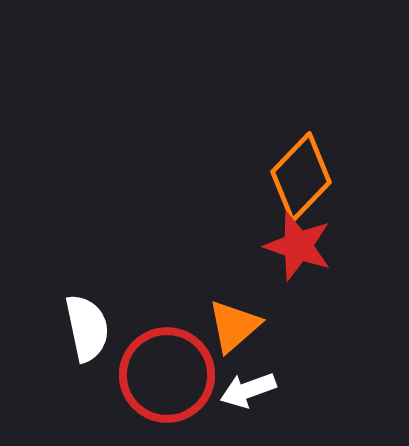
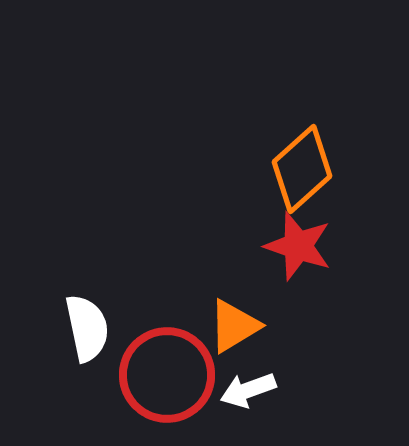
orange diamond: moved 1 px right, 8 px up; rotated 4 degrees clockwise
orange triangle: rotated 10 degrees clockwise
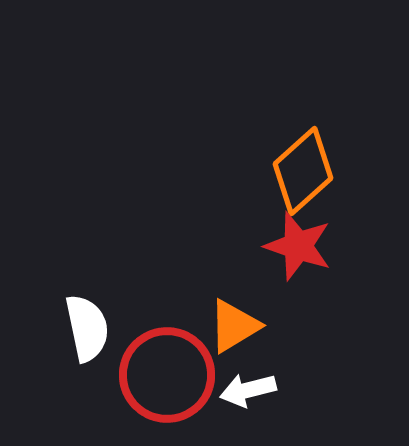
orange diamond: moved 1 px right, 2 px down
white arrow: rotated 6 degrees clockwise
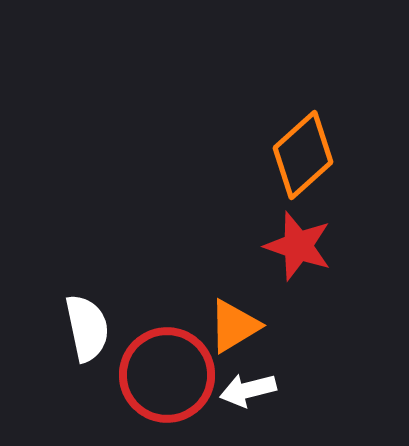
orange diamond: moved 16 px up
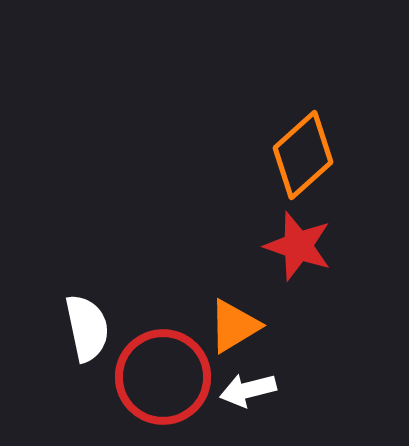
red circle: moved 4 px left, 2 px down
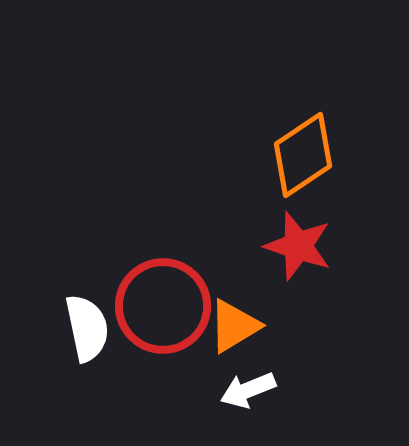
orange diamond: rotated 8 degrees clockwise
red circle: moved 71 px up
white arrow: rotated 8 degrees counterclockwise
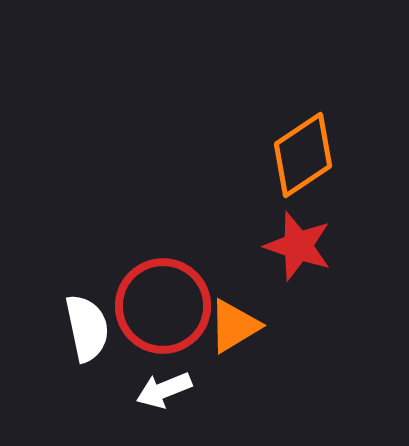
white arrow: moved 84 px left
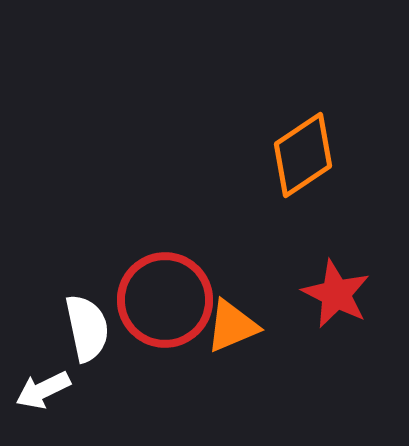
red star: moved 38 px right, 48 px down; rotated 8 degrees clockwise
red circle: moved 2 px right, 6 px up
orange triangle: moved 2 px left; rotated 8 degrees clockwise
white arrow: moved 121 px left; rotated 4 degrees counterclockwise
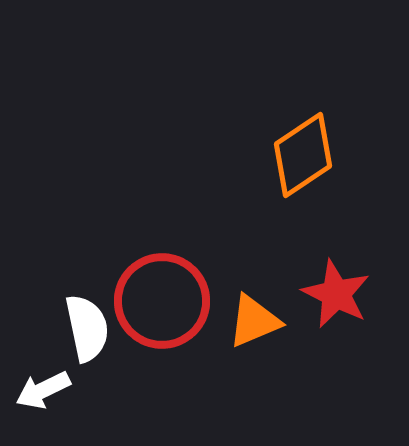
red circle: moved 3 px left, 1 px down
orange triangle: moved 22 px right, 5 px up
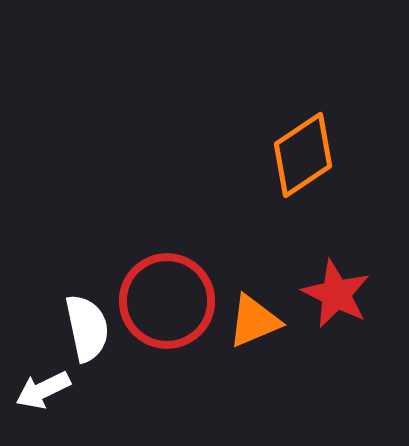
red circle: moved 5 px right
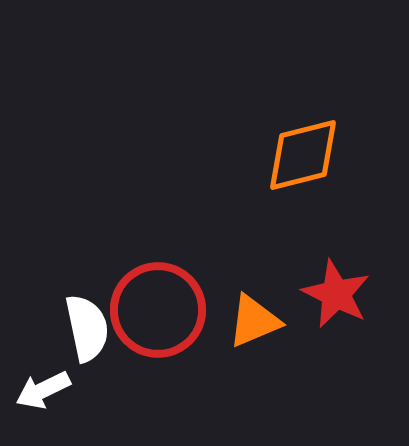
orange diamond: rotated 20 degrees clockwise
red circle: moved 9 px left, 9 px down
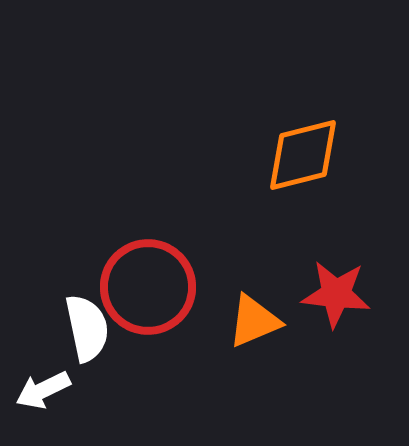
red star: rotated 20 degrees counterclockwise
red circle: moved 10 px left, 23 px up
